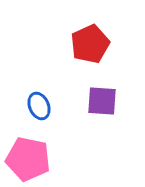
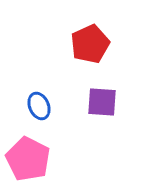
purple square: moved 1 px down
pink pentagon: rotated 15 degrees clockwise
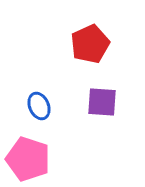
pink pentagon: rotated 9 degrees counterclockwise
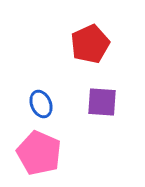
blue ellipse: moved 2 px right, 2 px up
pink pentagon: moved 11 px right, 6 px up; rotated 6 degrees clockwise
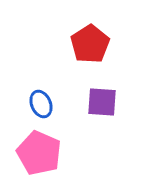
red pentagon: rotated 9 degrees counterclockwise
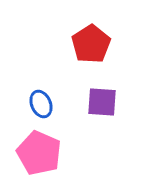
red pentagon: moved 1 px right
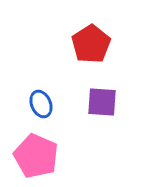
pink pentagon: moved 3 px left, 3 px down
